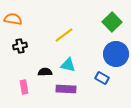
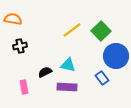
green square: moved 11 px left, 9 px down
yellow line: moved 8 px right, 5 px up
blue circle: moved 2 px down
black semicircle: rotated 24 degrees counterclockwise
blue rectangle: rotated 24 degrees clockwise
purple rectangle: moved 1 px right, 2 px up
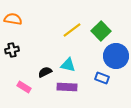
black cross: moved 8 px left, 4 px down
blue rectangle: rotated 32 degrees counterclockwise
pink rectangle: rotated 48 degrees counterclockwise
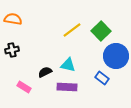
blue rectangle: rotated 16 degrees clockwise
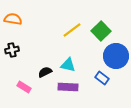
purple rectangle: moved 1 px right
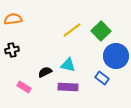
orange semicircle: rotated 18 degrees counterclockwise
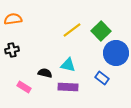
blue circle: moved 3 px up
black semicircle: moved 1 px down; rotated 40 degrees clockwise
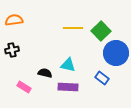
orange semicircle: moved 1 px right, 1 px down
yellow line: moved 1 px right, 2 px up; rotated 36 degrees clockwise
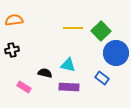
purple rectangle: moved 1 px right
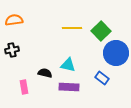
yellow line: moved 1 px left
pink rectangle: rotated 48 degrees clockwise
